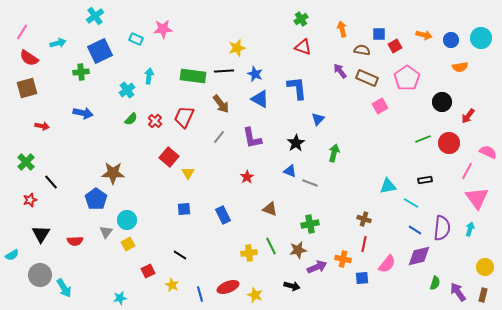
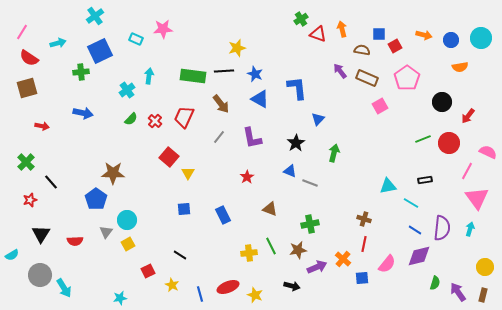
red triangle at (303, 47): moved 15 px right, 13 px up
orange cross at (343, 259): rotated 28 degrees clockwise
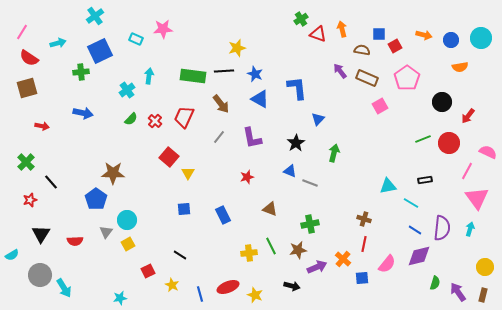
red star at (247, 177): rotated 16 degrees clockwise
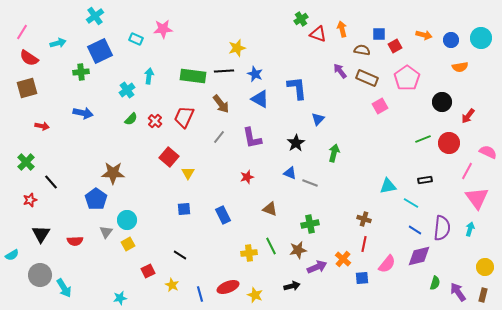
blue triangle at (290, 171): moved 2 px down
black arrow at (292, 286): rotated 28 degrees counterclockwise
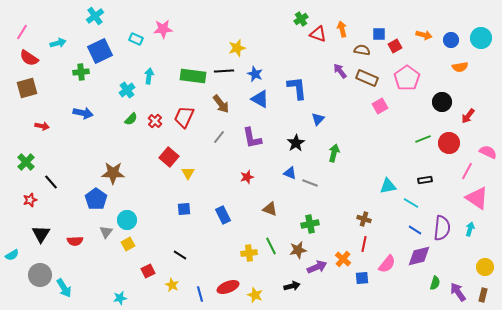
pink triangle at (477, 198): rotated 20 degrees counterclockwise
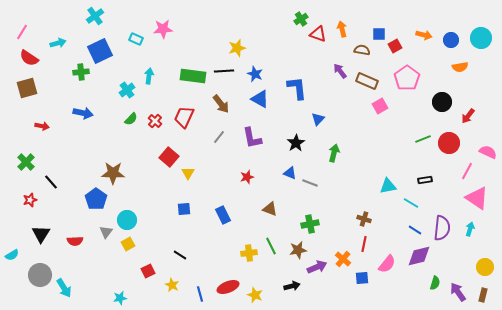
brown rectangle at (367, 78): moved 3 px down
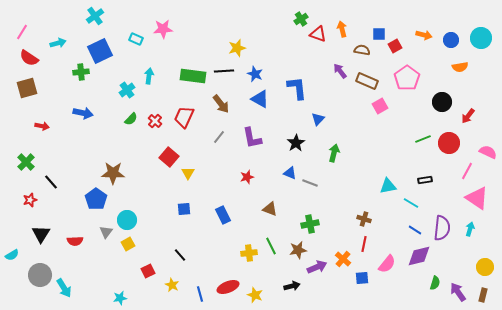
black line at (180, 255): rotated 16 degrees clockwise
